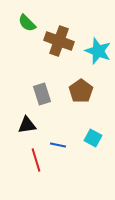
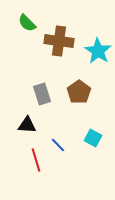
brown cross: rotated 12 degrees counterclockwise
cyan star: rotated 12 degrees clockwise
brown pentagon: moved 2 px left, 1 px down
black triangle: rotated 12 degrees clockwise
blue line: rotated 35 degrees clockwise
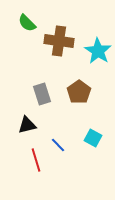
black triangle: rotated 18 degrees counterclockwise
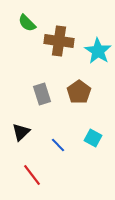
black triangle: moved 6 px left, 7 px down; rotated 30 degrees counterclockwise
red line: moved 4 px left, 15 px down; rotated 20 degrees counterclockwise
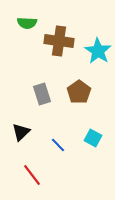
green semicircle: rotated 42 degrees counterclockwise
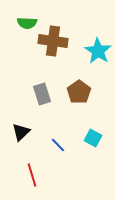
brown cross: moved 6 px left
red line: rotated 20 degrees clockwise
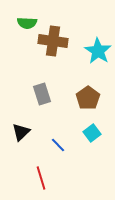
brown pentagon: moved 9 px right, 6 px down
cyan square: moved 1 px left, 5 px up; rotated 24 degrees clockwise
red line: moved 9 px right, 3 px down
